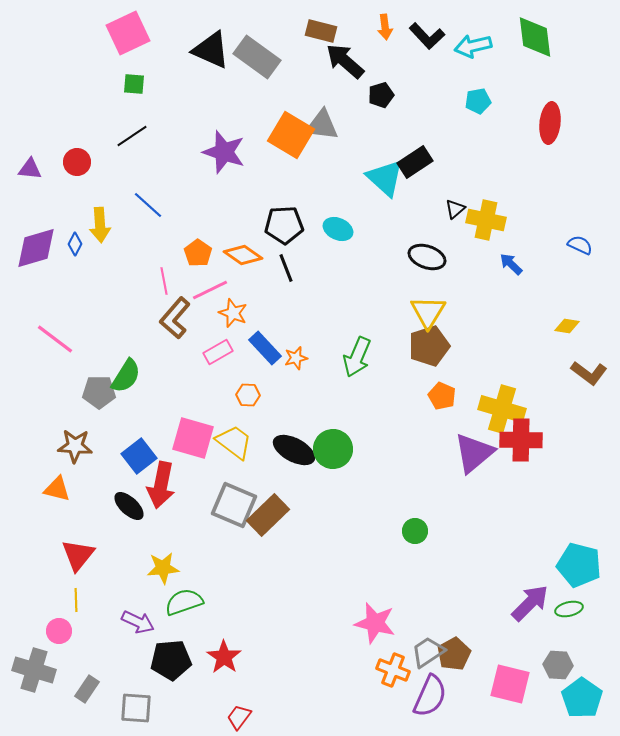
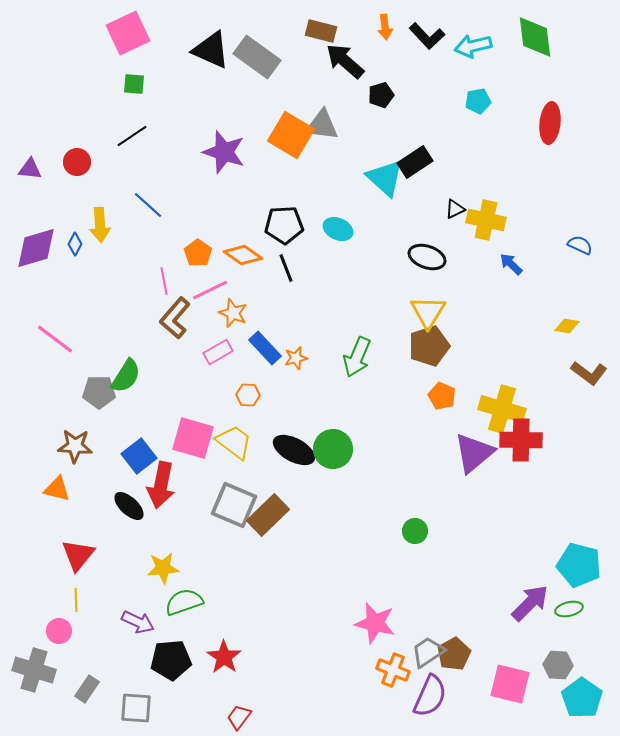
black triangle at (455, 209): rotated 15 degrees clockwise
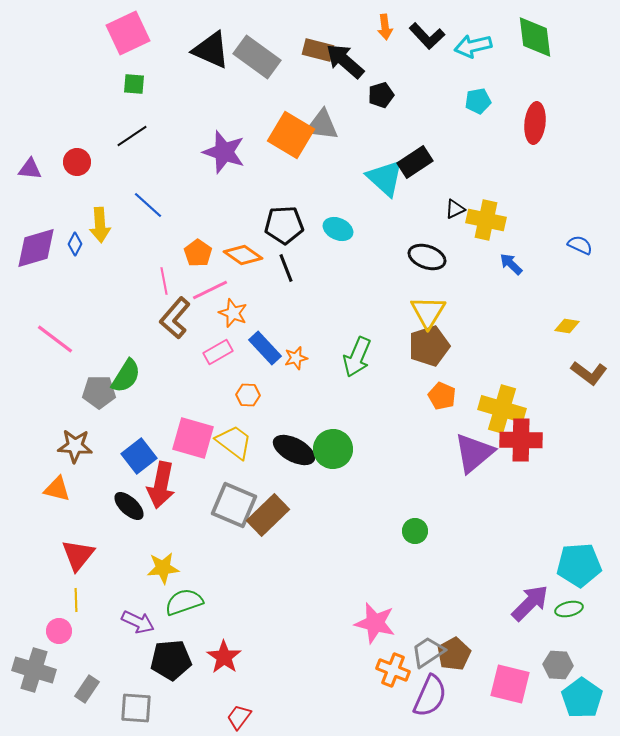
brown rectangle at (321, 31): moved 3 px left, 19 px down
red ellipse at (550, 123): moved 15 px left
cyan pentagon at (579, 565): rotated 18 degrees counterclockwise
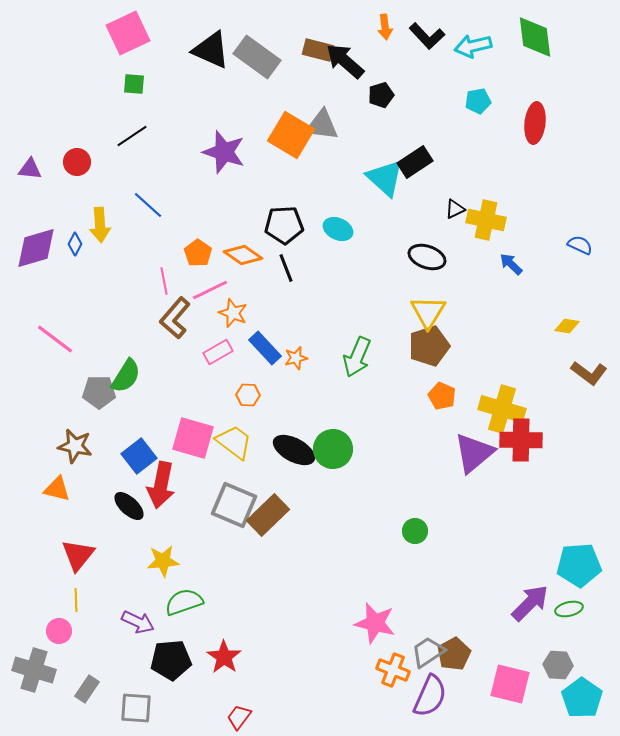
brown star at (75, 446): rotated 8 degrees clockwise
yellow star at (163, 568): moved 7 px up
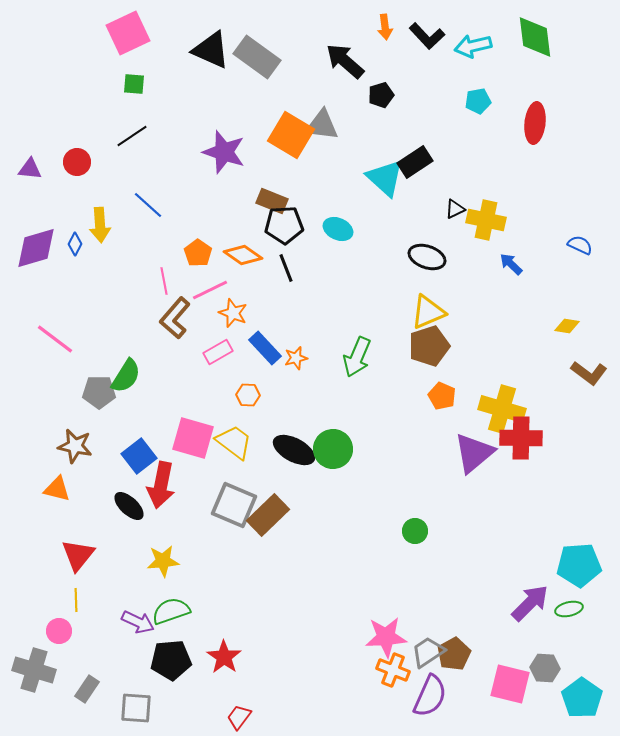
brown rectangle at (318, 50): moved 46 px left, 151 px down; rotated 8 degrees clockwise
yellow triangle at (428, 312): rotated 36 degrees clockwise
red cross at (521, 440): moved 2 px up
green semicircle at (184, 602): moved 13 px left, 9 px down
pink star at (375, 623): moved 11 px right, 14 px down; rotated 18 degrees counterclockwise
gray hexagon at (558, 665): moved 13 px left, 3 px down
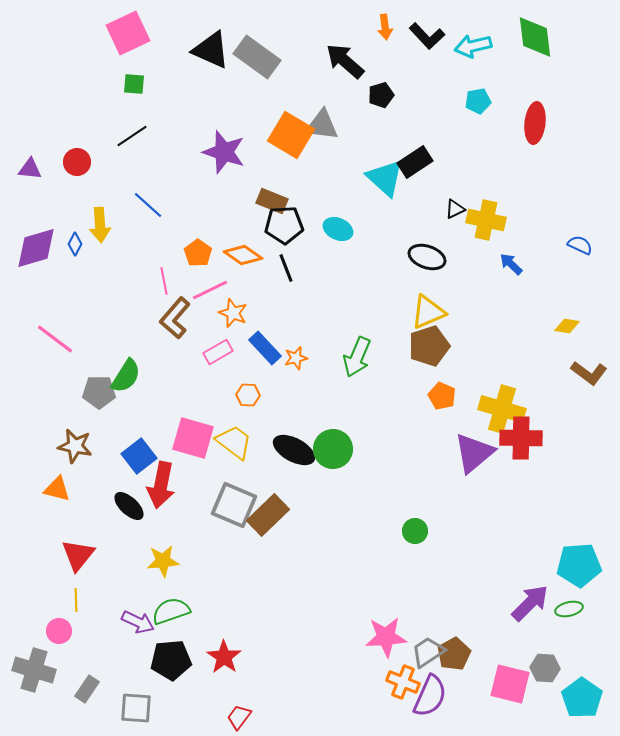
orange cross at (393, 670): moved 10 px right, 12 px down
